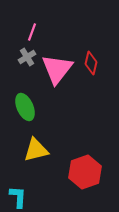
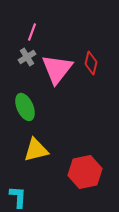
red hexagon: rotated 8 degrees clockwise
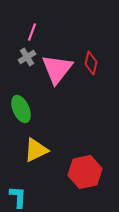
green ellipse: moved 4 px left, 2 px down
yellow triangle: rotated 12 degrees counterclockwise
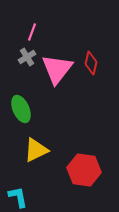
red hexagon: moved 1 px left, 2 px up; rotated 20 degrees clockwise
cyan L-shape: rotated 15 degrees counterclockwise
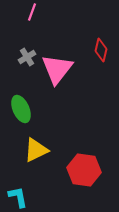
pink line: moved 20 px up
red diamond: moved 10 px right, 13 px up
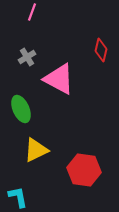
pink triangle: moved 2 px right, 10 px down; rotated 40 degrees counterclockwise
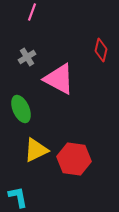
red hexagon: moved 10 px left, 11 px up
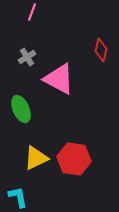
yellow triangle: moved 8 px down
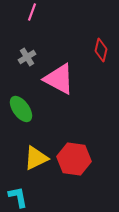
green ellipse: rotated 12 degrees counterclockwise
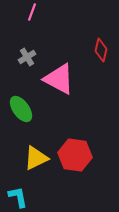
red hexagon: moved 1 px right, 4 px up
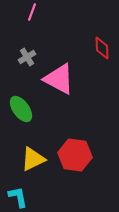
red diamond: moved 1 px right, 2 px up; rotated 15 degrees counterclockwise
yellow triangle: moved 3 px left, 1 px down
